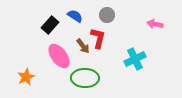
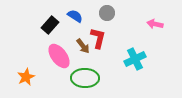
gray circle: moved 2 px up
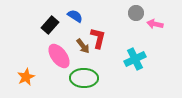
gray circle: moved 29 px right
green ellipse: moved 1 px left
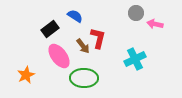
black rectangle: moved 4 px down; rotated 12 degrees clockwise
orange star: moved 2 px up
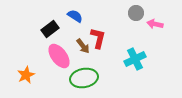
green ellipse: rotated 12 degrees counterclockwise
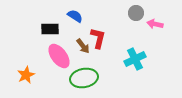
black rectangle: rotated 36 degrees clockwise
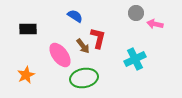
black rectangle: moved 22 px left
pink ellipse: moved 1 px right, 1 px up
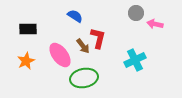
cyan cross: moved 1 px down
orange star: moved 14 px up
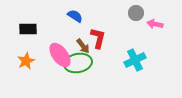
green ellipse: moved 6 px left, 15 px up
